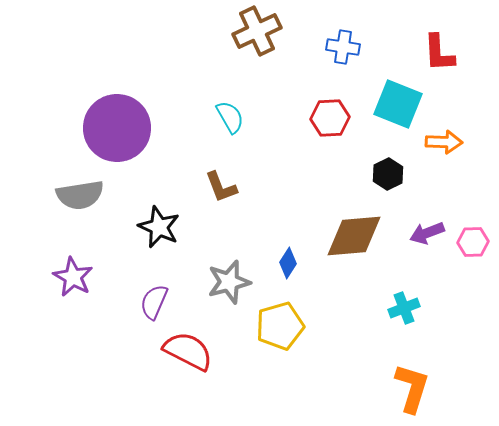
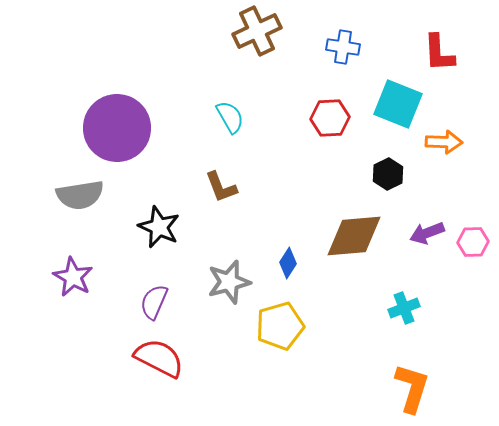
red semicircle: moved 29 px left, 7 px down
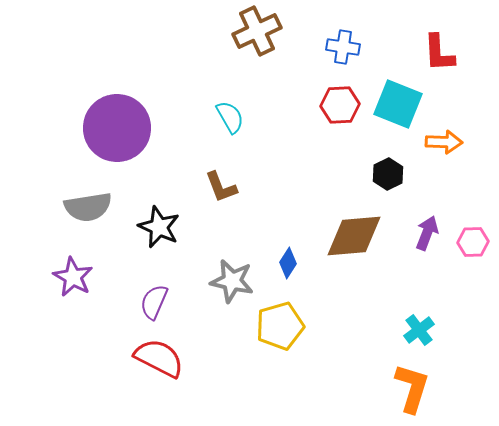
red hexagon: moved 10 px right, 13 px up
gray semicircle: moved 8 px right, 12 px down
purple arrow: rotated 132 degrees clockwise
gray star: moved 3 px right, 1 px up; rotated 27 degrees clockwise
cyan cross: moved 15 px right, 22 px down; rotated 16 degrees counterclockwise
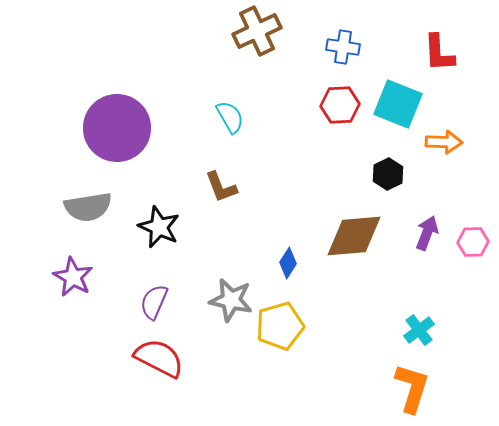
gray star: moved 1 px left, 19 px down
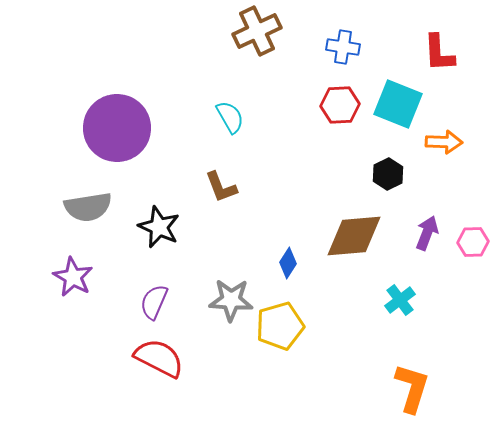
gray star: rotated 9 degrees counterclockwise
cyan cross: moved 19 px left, 30 px up
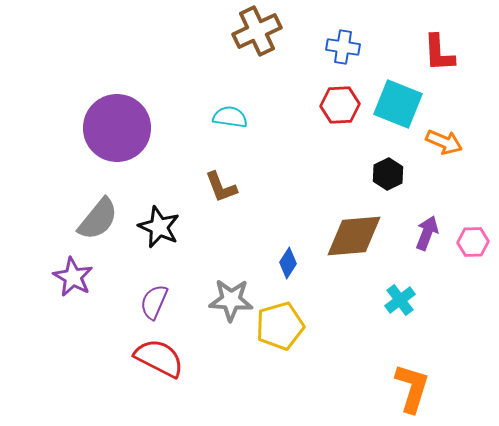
cyan semicircle: rotated 52 degrees counterclockwise
orange arrow: rotated 21 degrees clockwise
gray semicircle: moved 10 px right, 12 px down; rotated 42 degrees counterclockwise
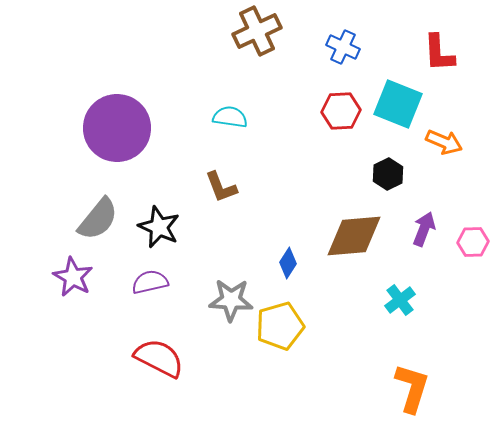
blue cross: rotated 16 degrees clockwise
red hexagon: moved 1 px right, 6 px down
purple arrow: moved 3 px left, 4 px up
purple semicircle: moved 4 px left, 20 px up; rotated 54 degrees clockwise
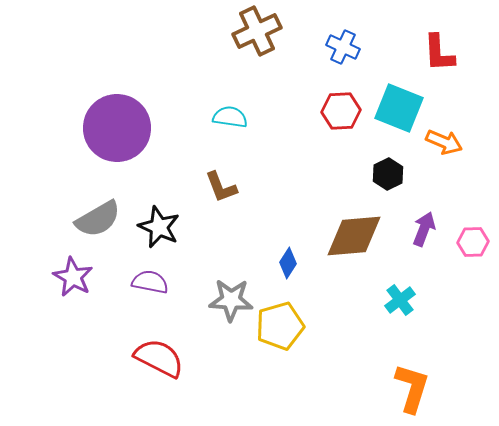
cyan square: moved 1 px right, 4 px down
gray semicircle: rotated 21 degrees clockwise
purple semicircle: rotated 24 degrees clockwise
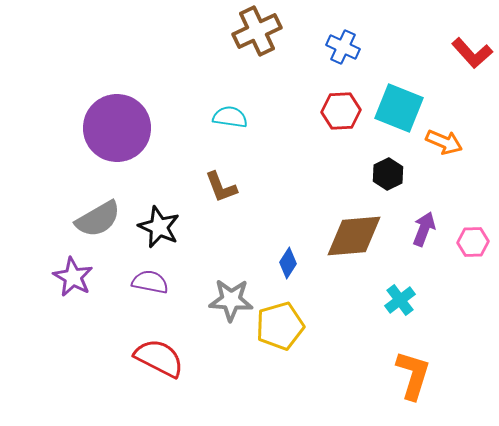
red L-shape: moved 33 px right; rotated 39 degrees counterclockwise
orange L-shape: moved 1 px right, 13 px up
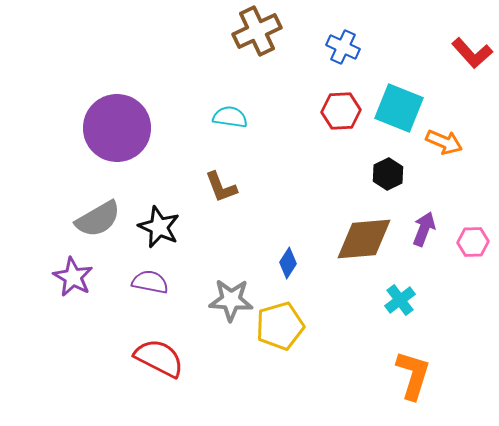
brown diamond: moved 10 px right, 3 px down
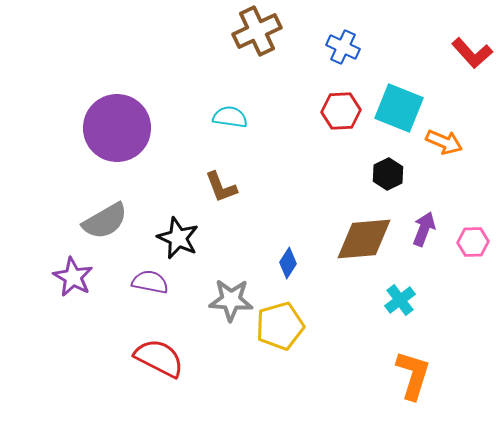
gray semicircle: moved 7 px right, 2 px down
black star: moved 19 px right, 11 px down
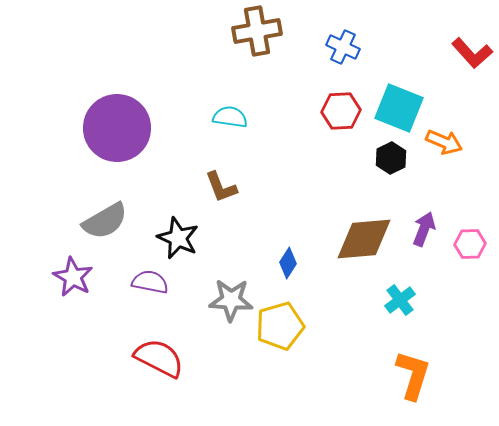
brown cross: rotated 15 degrees clockwise
black hexagon: moved 3 px right, 16 px up
pink hexagon: moved 3 px left, 2 px down
